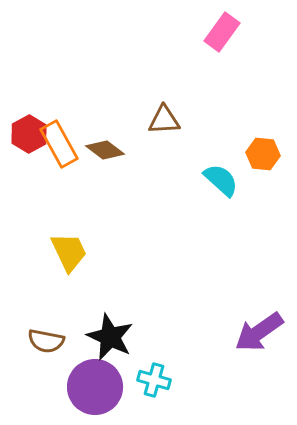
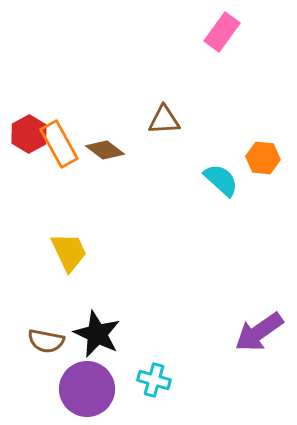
orange hexagon: moved 4 px down
black star: moved 13 px left, 3 px up
purple circle: moved 8 px left, 2 px down
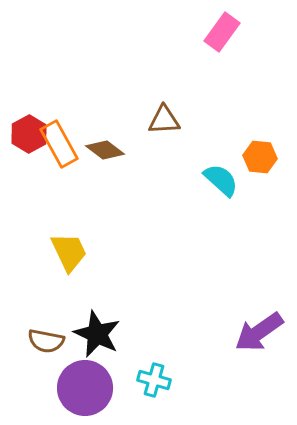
orange hexagon: moved 3 px left, 1 px up
purple circle: moved 2 px left, 1 px up
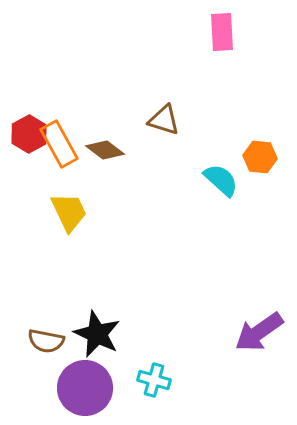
pink rectangle: rotated 39 degrees counterclockwise
brown triangle: rotated 20 degrees clockwise
yellow trapezoid: moved 40 px up
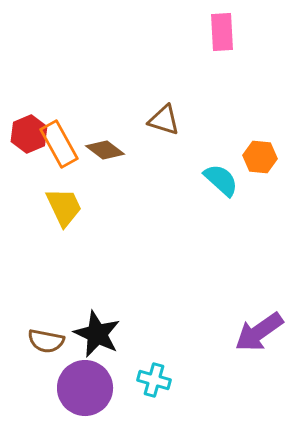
red hexagon: rotated 6 degrees clockwise
yellow trapezoid: moved 5 px left, 5 px up
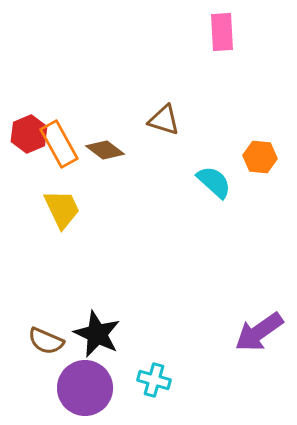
cyan semicircle: moved 7 px left, 2 px down
yellow trapezoid: moved 2 px left, 2 px down
brown semicircle: rotated 12 degrees clockwise
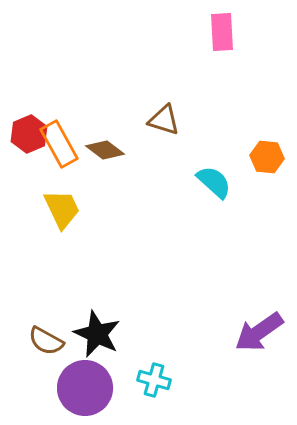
orange hexagon: moved 7 px right
brown semicircle: rotated 6 degrees clockwise
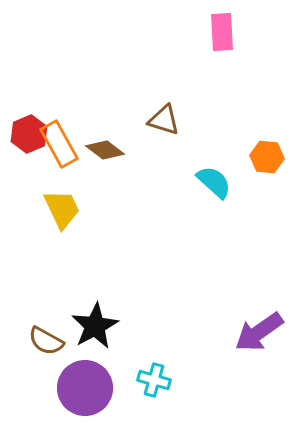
black star: moved 2 px left, 8 px up; rotated 18 degrees clockwise
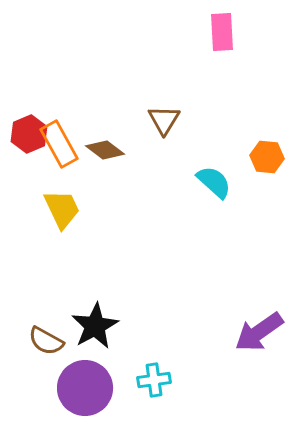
brown triangle: rotated 44 degrees clockwise
cyan cross: rotated 24 degrees counterclockwise
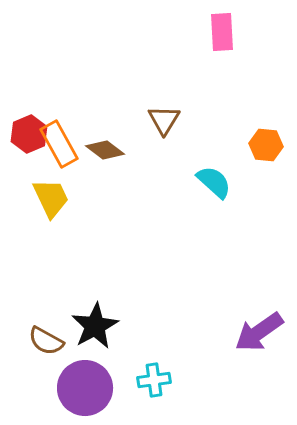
orange hexagon: moved 1 px left, 12 px up
yellow trapezoid: moved 11 px left, 11 px up
